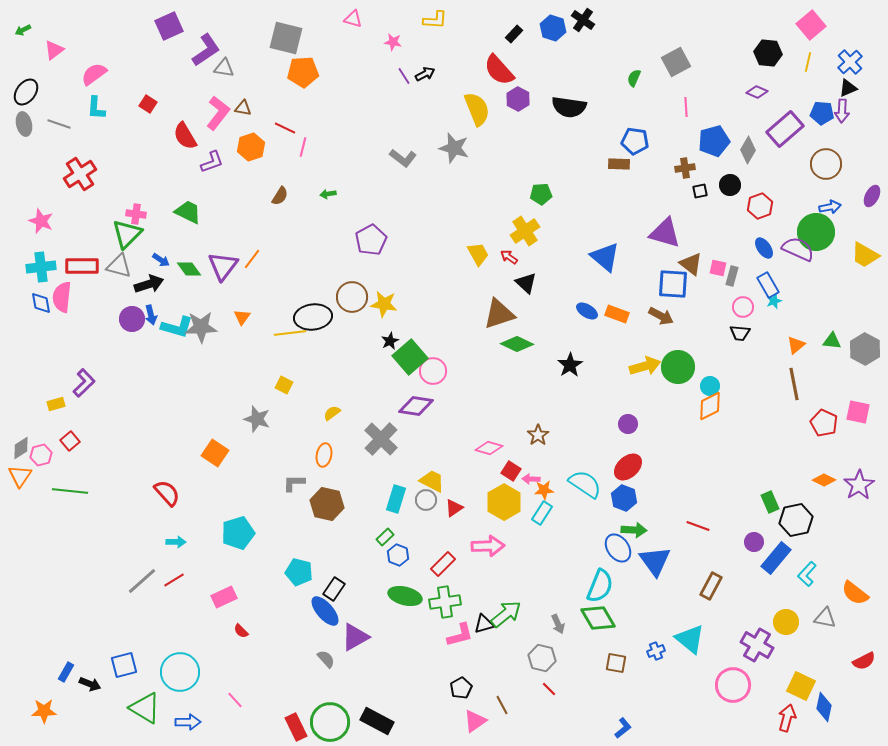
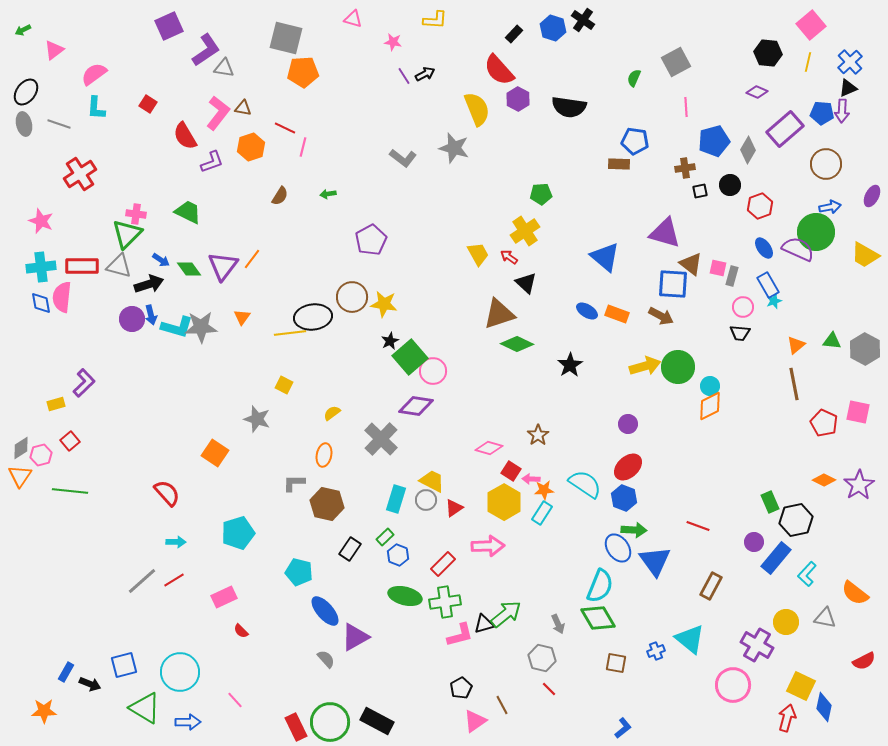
black rectangle at (334, 589): moved 16 px right, 40 px up
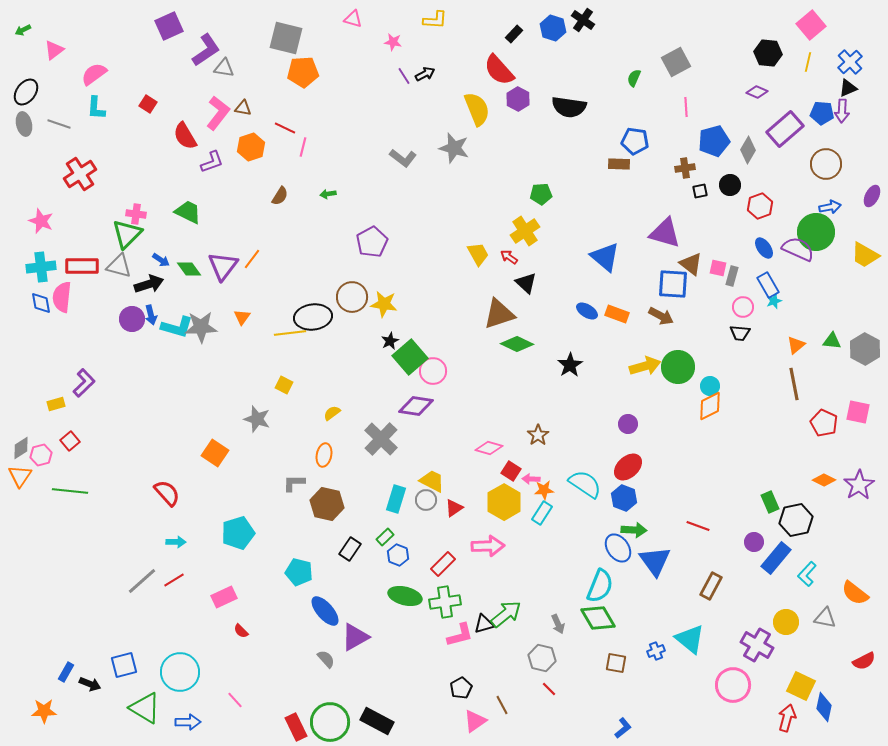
purple pentagon at (371, 240): moved 1 px right, 2 px down
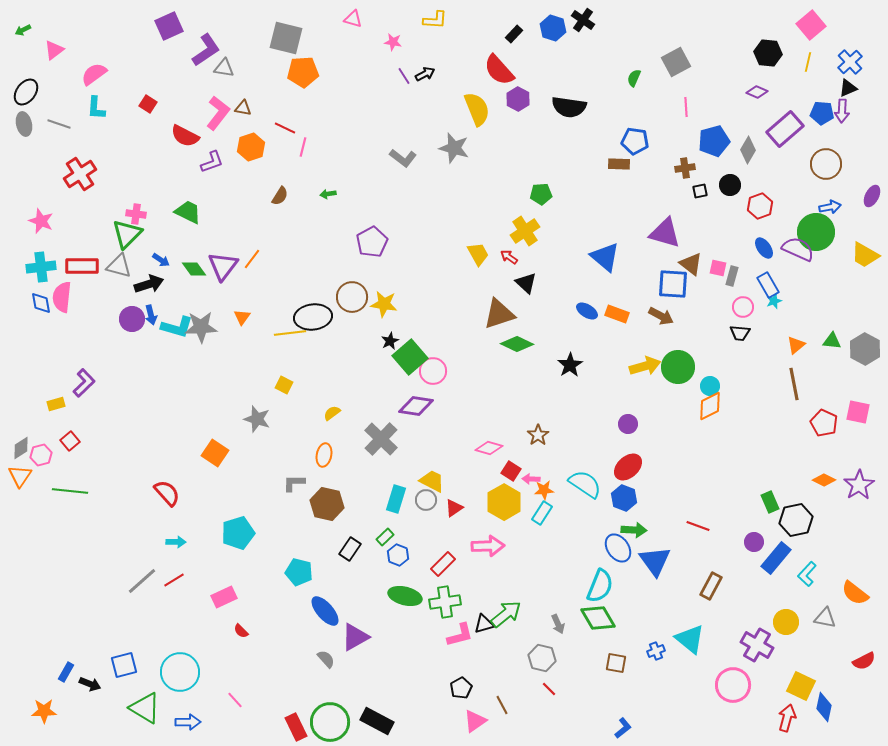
red semicircle at (185, 136): rotated 32 degrees counterclockwise
green diamond at (189, 269): moved 5 px right
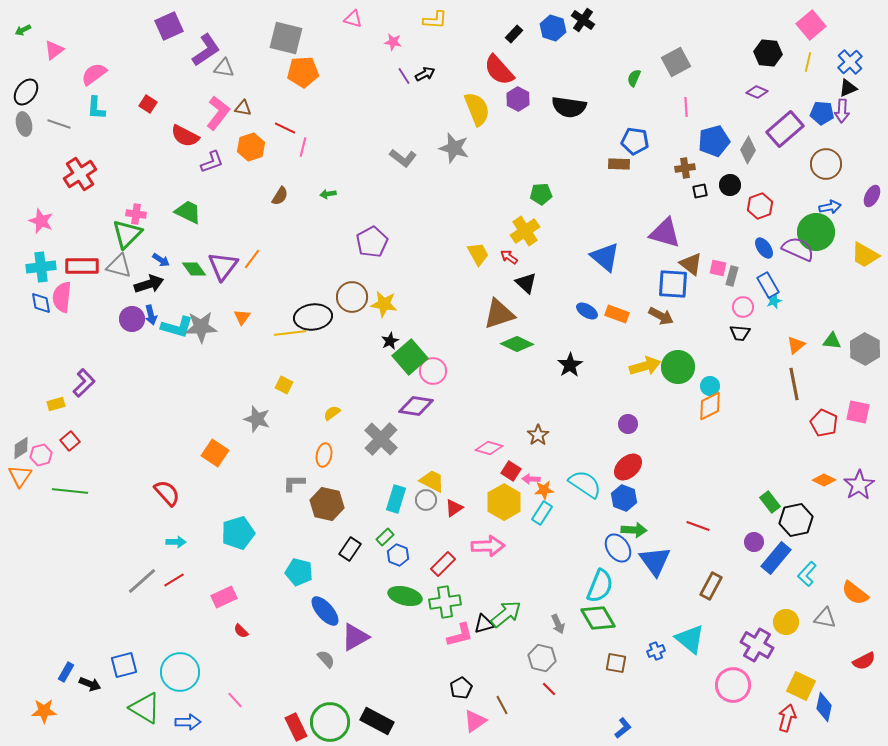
green rectangle at (770, 502): rotated 15 degrees counterclockwise
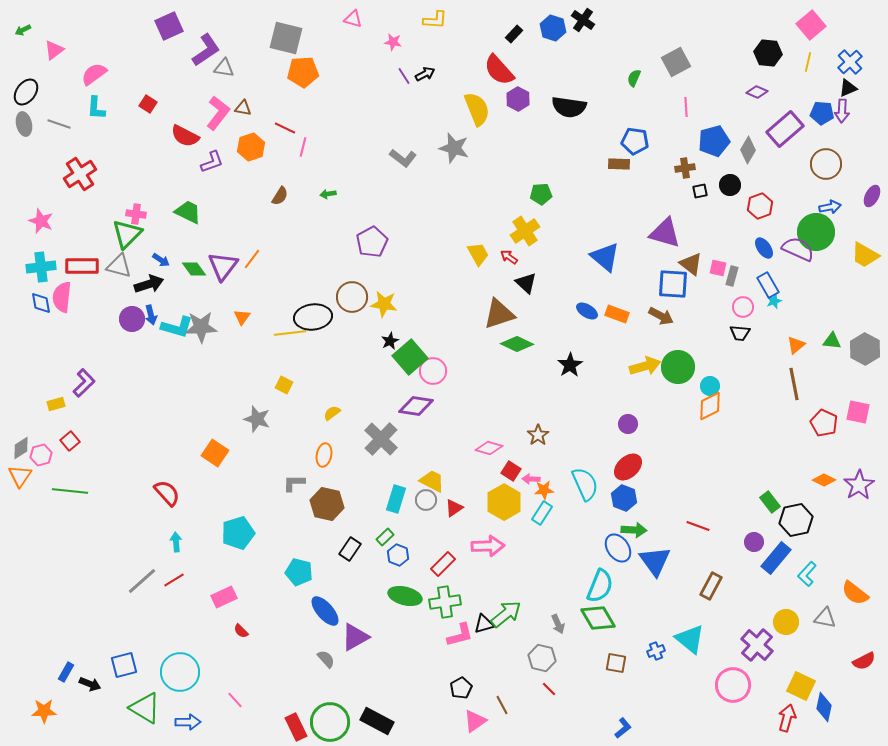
cyan semicircle at (585, 484): rotated 32 degrees clockwise
cyan arrow at (176, 542): rotated 96 degrees counterclockwise
purple cross at (757, 645): rotated 12 degrees clockwise
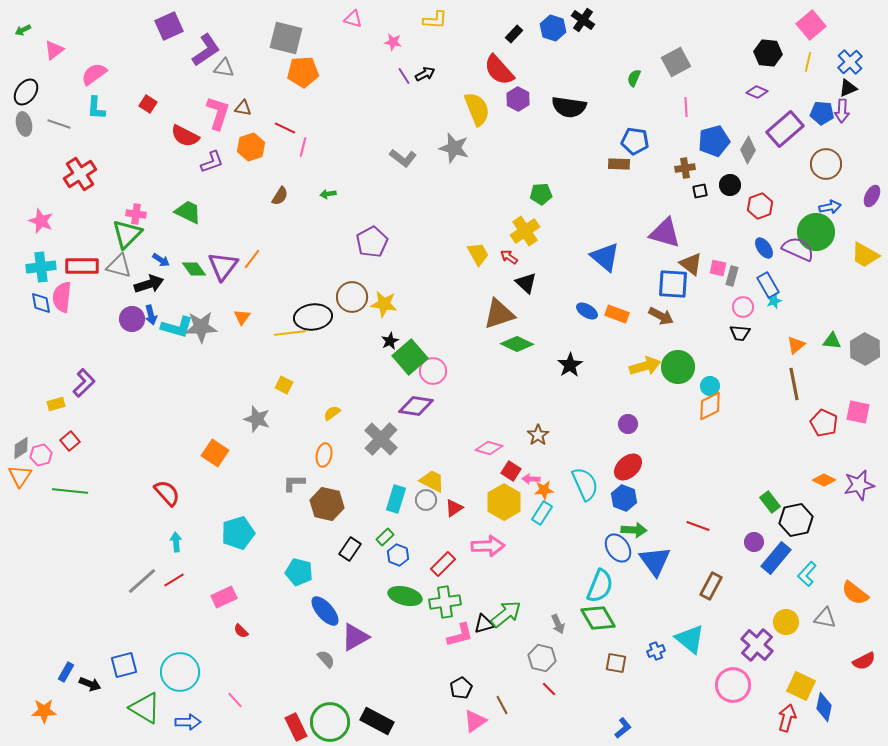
pink L-shape at (218, 113): rotated 20 degrees counterclockwise
purple star at (859, 485): rotated 20 degrees clockwise
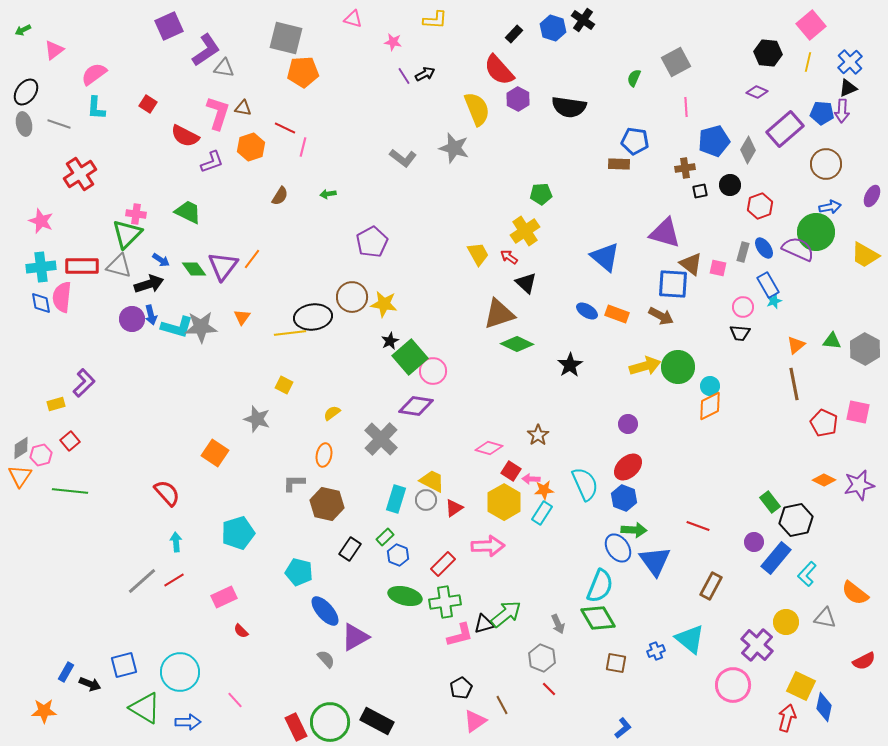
gray rectangle at (732, 276): moved 11 px right, 24 px up
gray hexagon at (542, 658): rotated 8 degrees clockwise
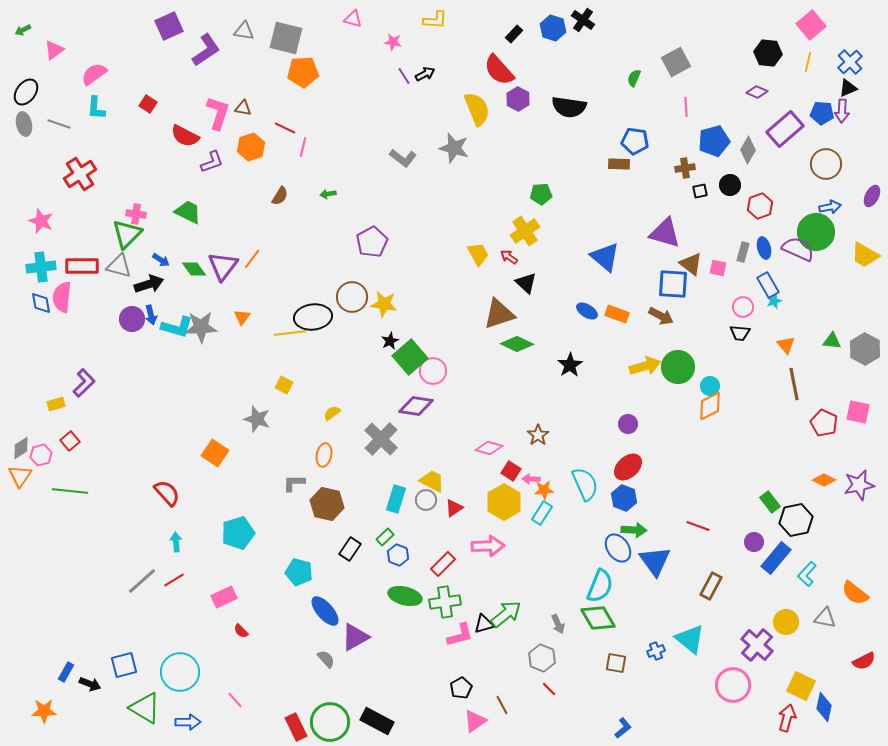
gray triangle at (224, 68): moved 20 px right, 37 px up
blue ellipse at (764, 248): rotated 20 degrees clockwise
orange triangle at (796, 345): moved 10 px left; rotated 30 degrees counterclockwise
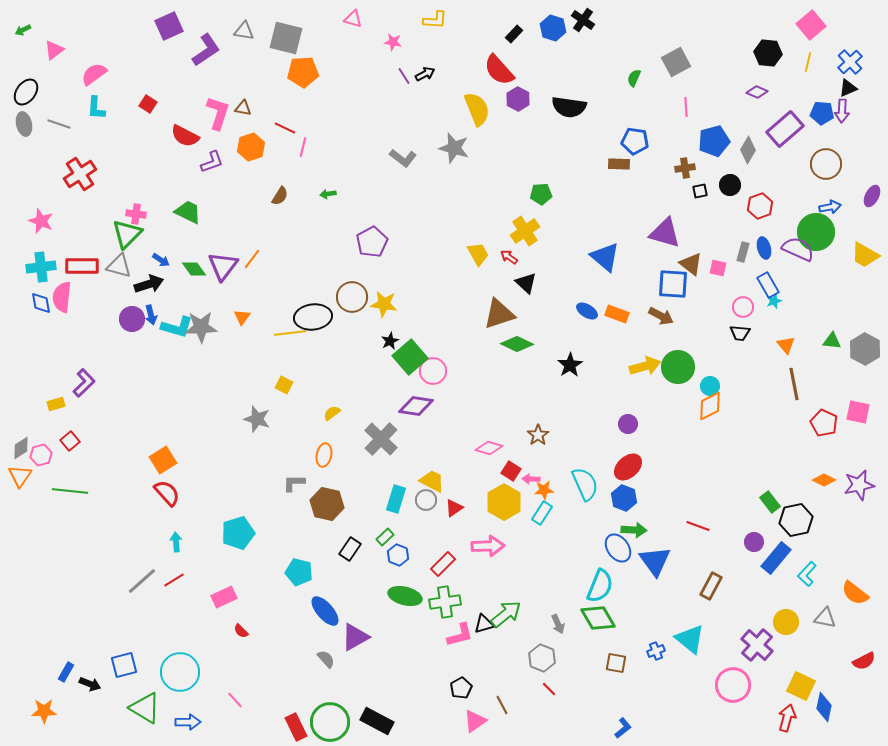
orange square at (215, 453): moved 52 px left, 7 px down; rotated 24 degrees clockwise
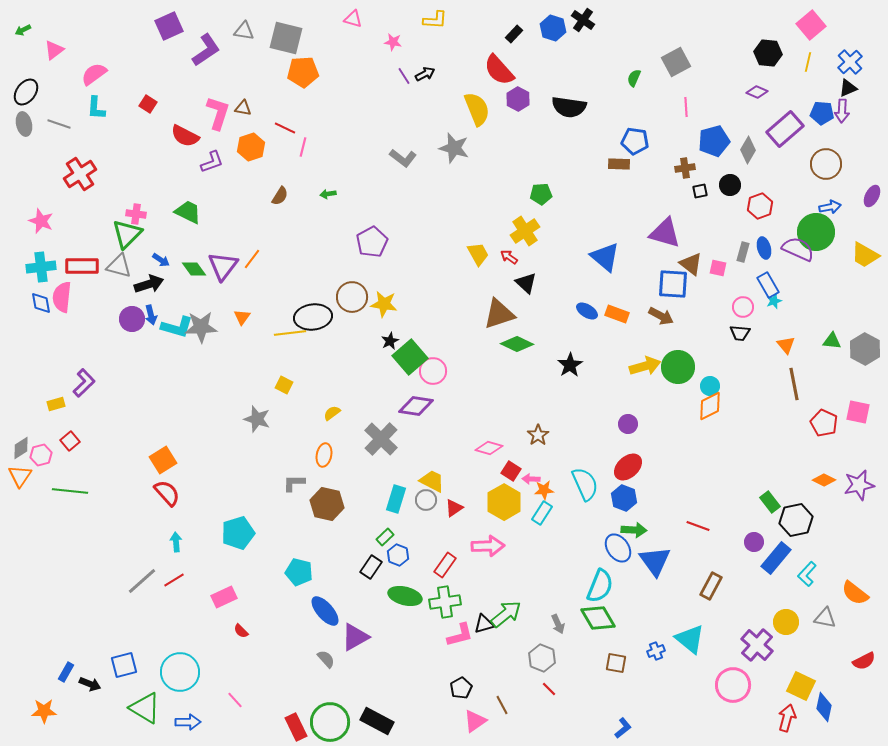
black rectangle at (350, 549): moved 21 px right, 18 px down
red rectangle at (443, 564): moved 2 px right, 1 px down; rotated 10 degrees counterclockwise
